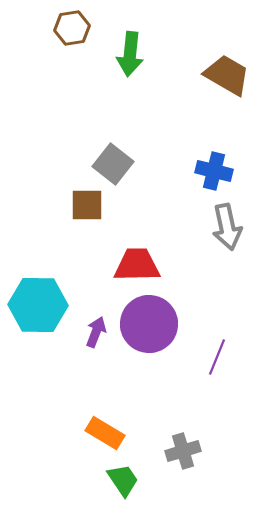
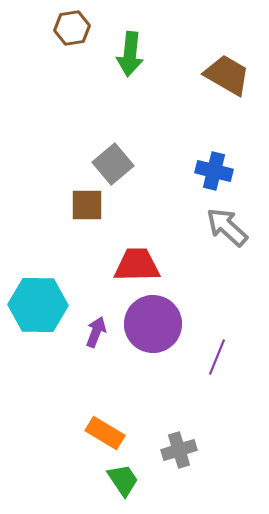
gray square: rotated 12 degrees clockwise
gray arrow: rotated 144 degrees clockwise
purple circle: moved 4 px right
gray cross: moved 4 px left, 1 px up
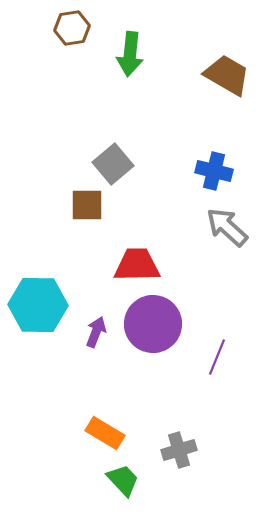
green trapezoid: rotated 9 degrees counterclockwise
